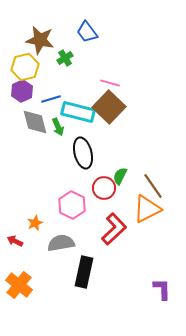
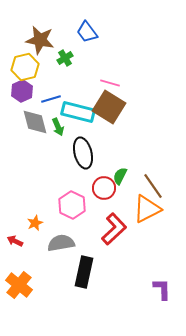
brown square: rotated 12 degrees counterclockwise
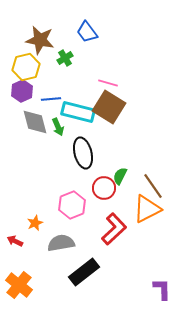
yellow hexagon: moved 1 px right
pink line: moved 2 px left
blue line: rotated 12 degrees clockwise
pink hexagon: rotated 12 degrees clockwise
black rectangle: rotated 40 degrees clockwise
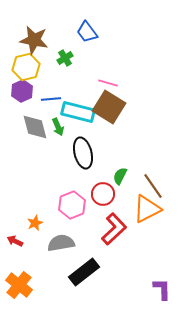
brown star: moved 6 px left
gray diamond: moved 5 px down
red circle: moved 1 px left, 6 px down
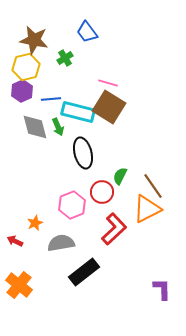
red circle: moved 1 px left, 2 px up
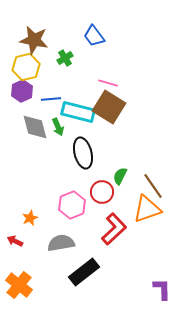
blue trapezoid: moved 7 px right, 4 px down
orange triangle: rotated 8 degrees clockwise
orange star: moved 5 px left, 5 px up
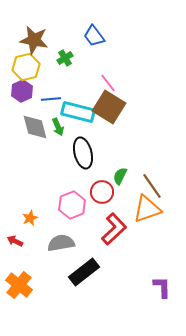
pink line: rotated 36 degrees clockwise
brown line: moved 1 px left
purple L-shape: moved 2 px up
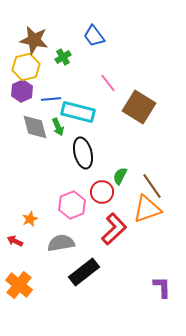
green cross: moved 2 px left, 1 px up
brown square: moved 30 px right
orange star: moved 1 px down
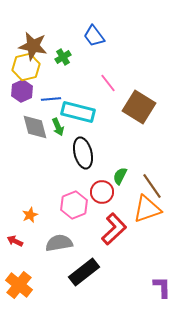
brown star: moved 1 px left, 6 px down
pink hexagon: moved 2 px right
orange star: moved 4 px up
gray semicircle: moved 2 px left
